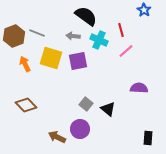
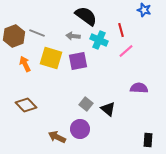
blue star: rotated 16 degrees counterclockwise
black rectangle: moved 2 px down
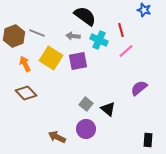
black semicircle: moved 1 px left
yellow square: rotated 15 degrees clockwise
purple semicircle: rotated 42 degrees counterclockwise
brown diamond: moved 12 px up
purple circle: moved 6 px right
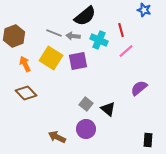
black semicircle: rotated 105 degrees clockwise
gray line: moved 17 px right
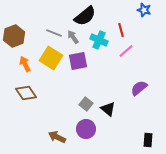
gray arrow: moved 1 px down; rotated 48 degrees clockwise
brown diamond: rotated 10 degrees clockwise
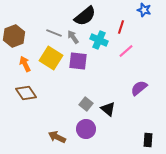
red line: moved 3 px up; rotated 32 degrees clockwise
purple square: rotated 18 degrees clockwise
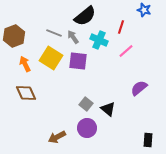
brown diamond: rotated 10 degrees clockwise
purple circle: moved 1 px right, 1 px up
brown arrow: rotated 54 degrees counterclockwise
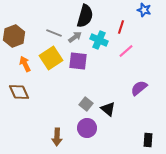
black semicircle: rotated 35 degrees counterclockwise
gray arrow: moved 2 px right; rotated 88 degrees clockwise
yellow square: rotated 25 degrees clockwise
brown diamond: moved 7 px left, 1 px up
brown arrow: rotated 60 degrees counterclockwise
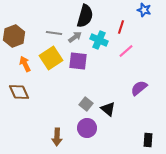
gray line: rotated 14 degrees counterclockwise
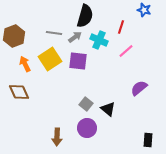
yellow square: moved 1 px left, 1 px down
